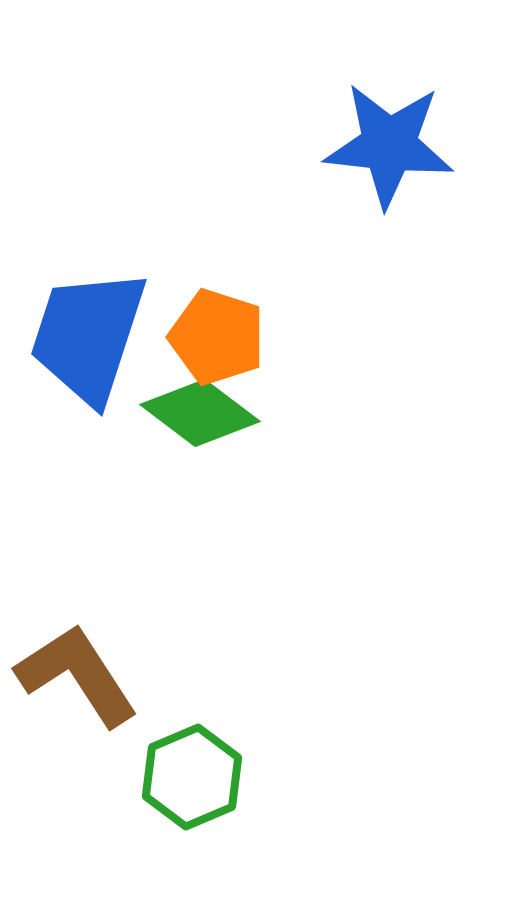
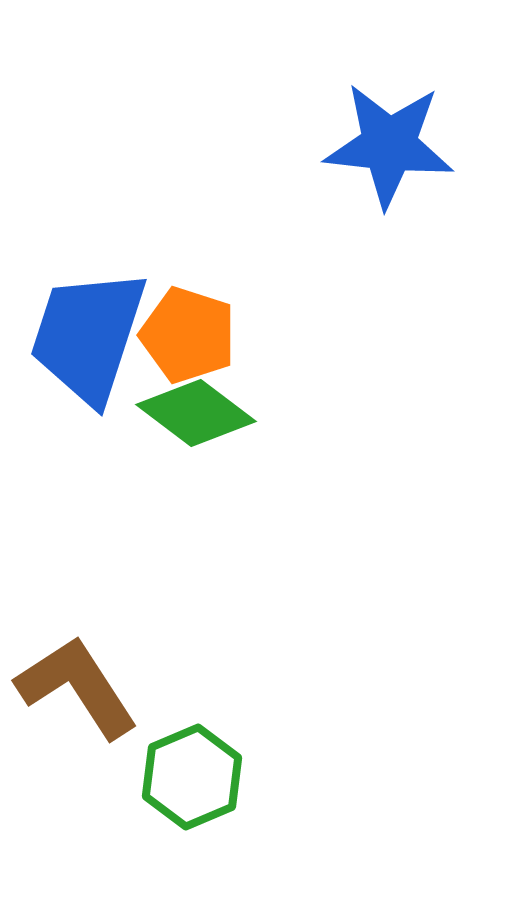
orange pentagon: moved 29 px left, 2 px up
green diamond: moved 4 px left
brown L-shape: moved 12 px down
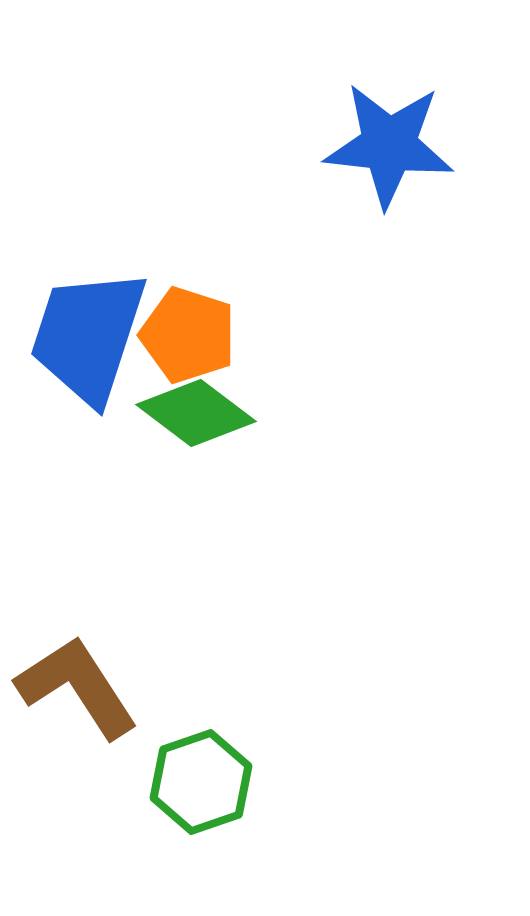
green hexagon: moved 9 px right, 5 px down; rotated 4 degrees clockwise
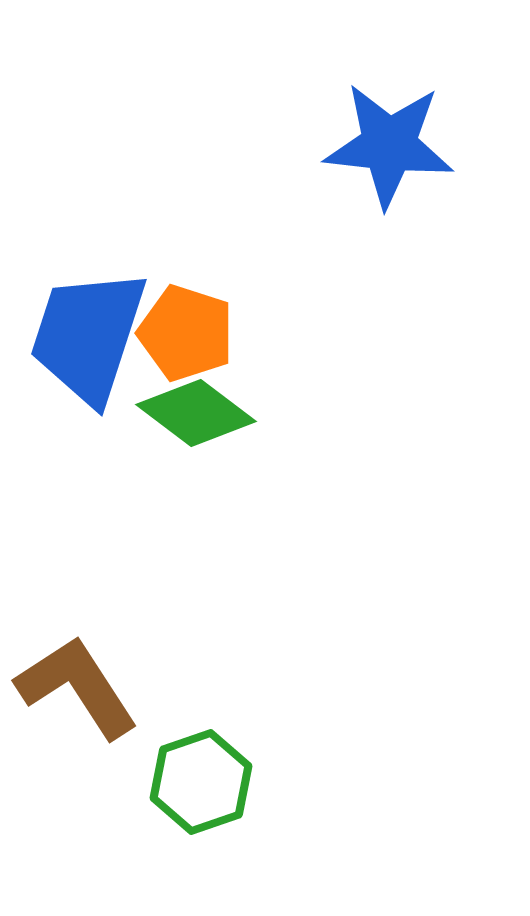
orange pentagon: moved 2 px left, 2 px up
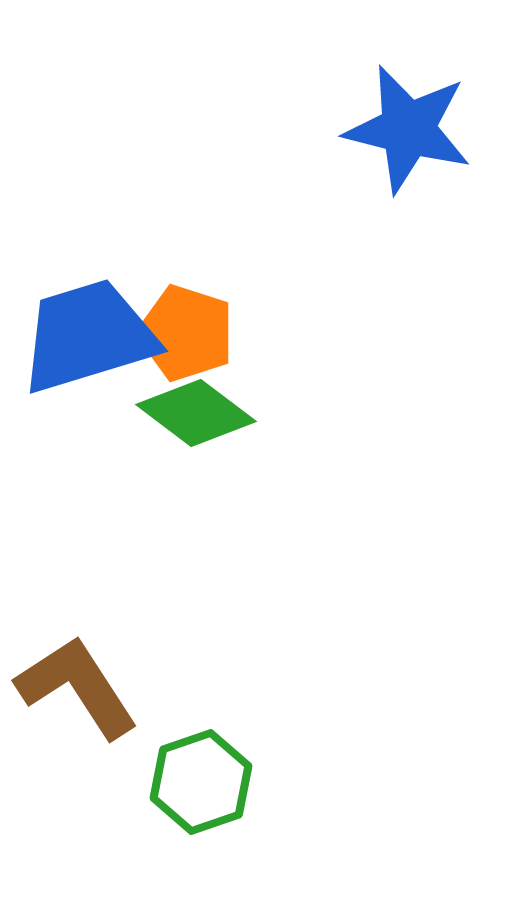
blue star: moved 19 px right, 16 px up; rotated 8 degrees clockwise
blue trapezoid: rotated 55 degrees clockwise
